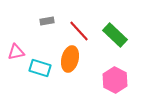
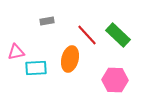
red line: moved 8 px right, 4 px down
green rectangle: moved 3 px right
cyan rectangle: moved 4 px left; rotated 20 degrees counterclockwise
pink hexagon: rotated 25 degrees counterclockwise
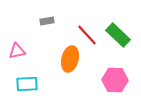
pink triangle: moved 1 px right, 1 px up
cyan rectangle: moved 9 px left, 16 px down
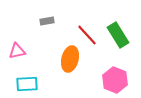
green rectangle: rotated 15 degrees clockwise
pink hexagon: rotated 20 degrees clockwise
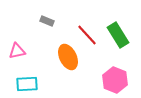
gray rectangle: rotated 32 degrees clockwise
orange ellipse: moved 2 px left, 2 px up; rotated 40 degrees counterclockwise
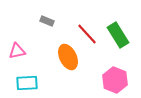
red line: moved 1 px up
cyan rectangle: moved 1 px up
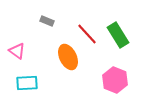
pink triangle: rotated 48 degrees clockwise
